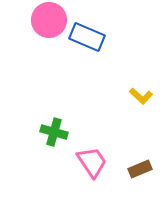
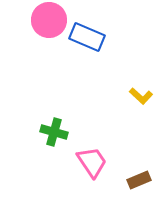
brown rectangle: moved 1 px left, 11 px down
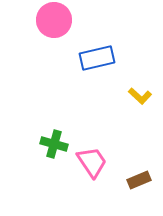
pink circle: moved 5 px right
blue rectangle: moved 10 px right, 21 px down; rotated 36 degrees counterclockwise
yellow L-shape: moved 1 px left
green cross: moved 12 px down
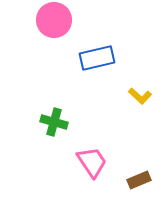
green cross: moved 22 px up
